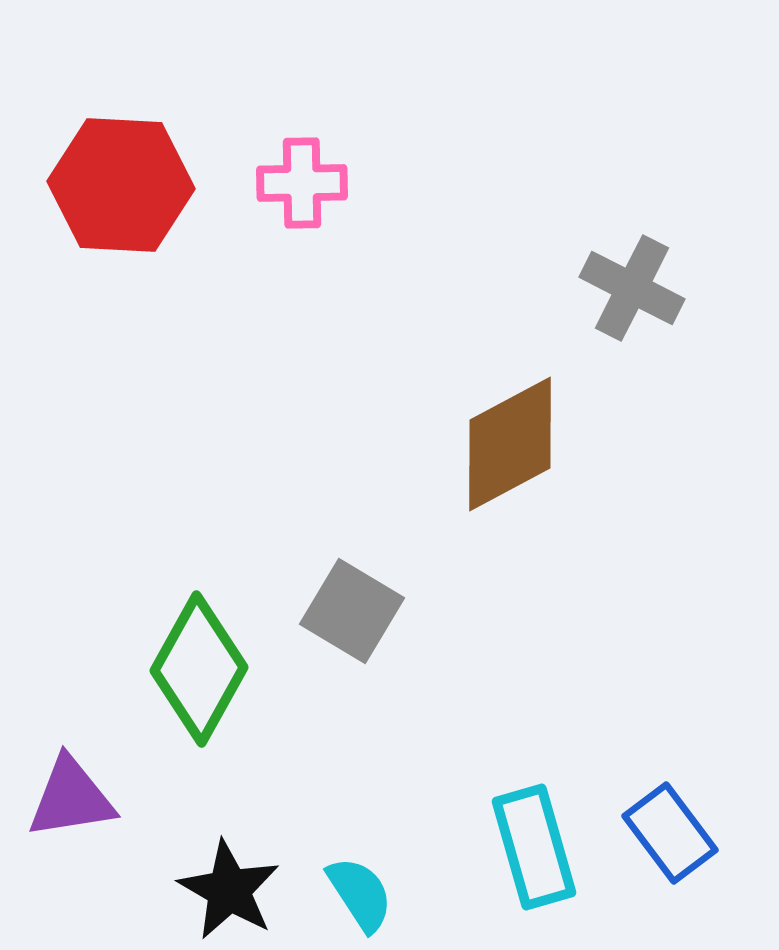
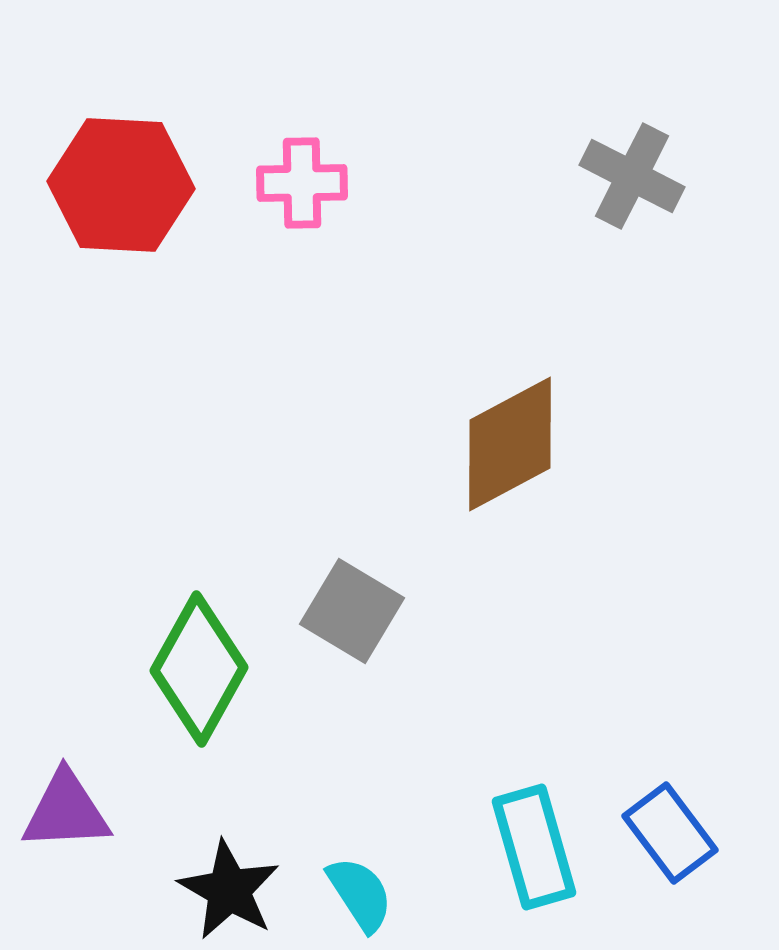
gray cross: moved 112 px up
purple triangle: moved 5 px left, 13 px down; rotated 6 degrees clockwise
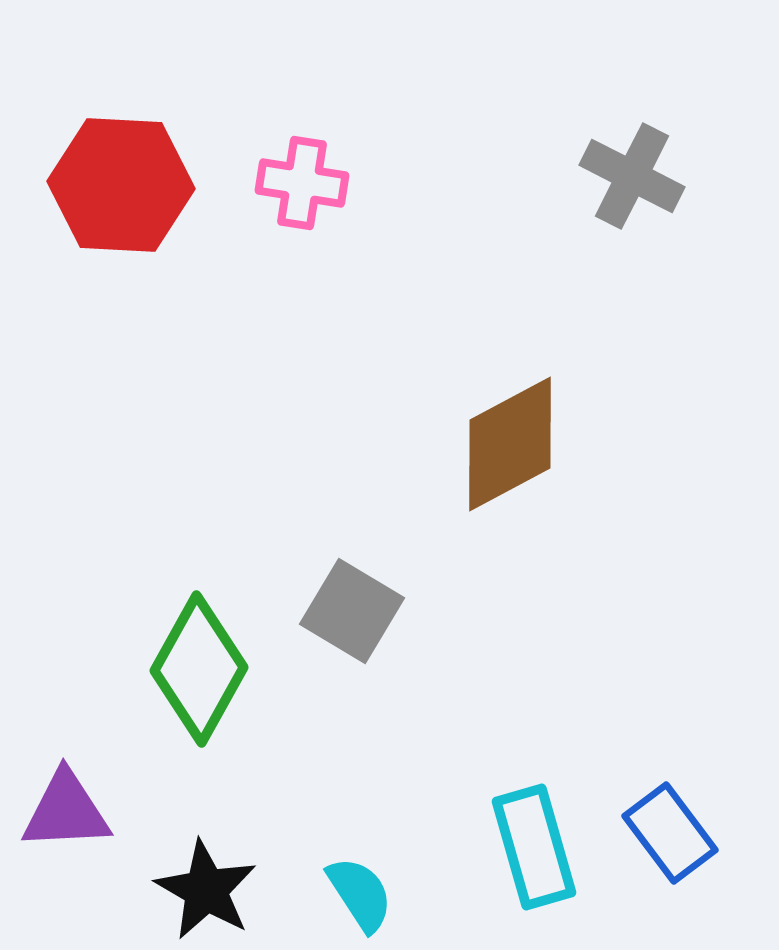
pink cross: rotated 10 degrees clockwise
black star: moved 23 px left
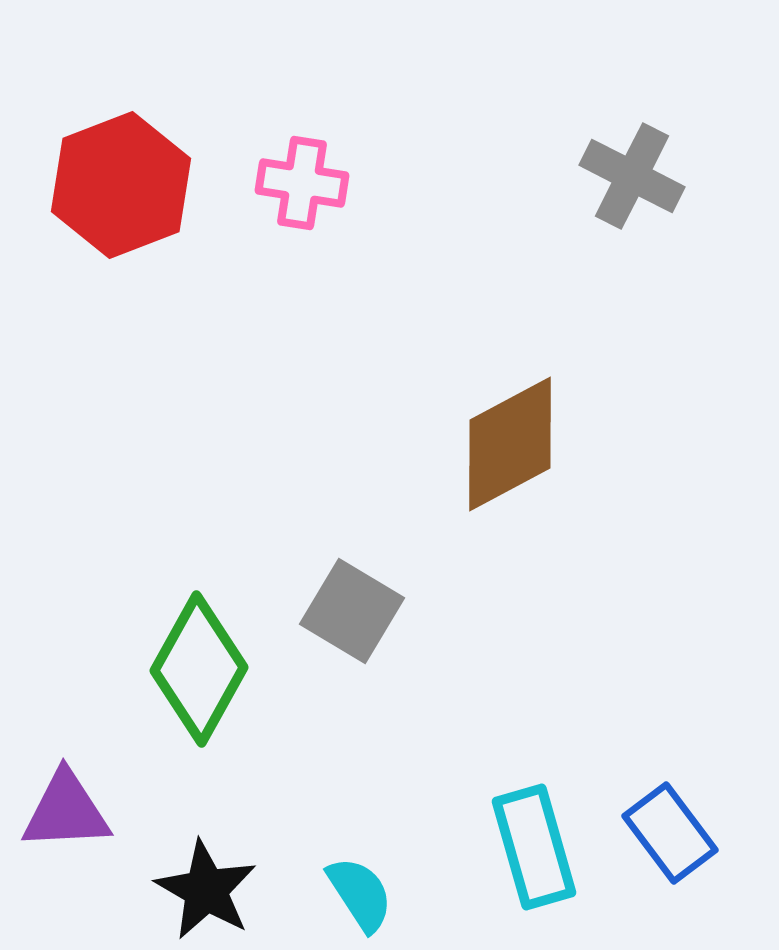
red hexagon: rotated 24 degrees counterclockwise
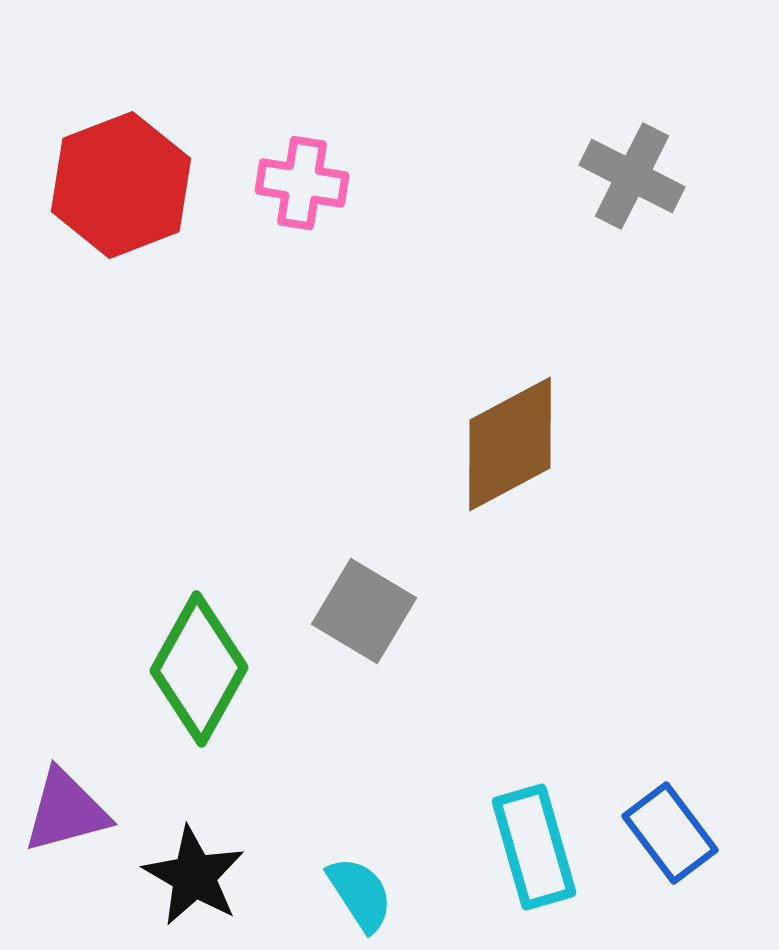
gray square: moved 12 px right
purple triangle: rotated 12 degrees counterclockwise
black star: moved 12 px left, 14 px up
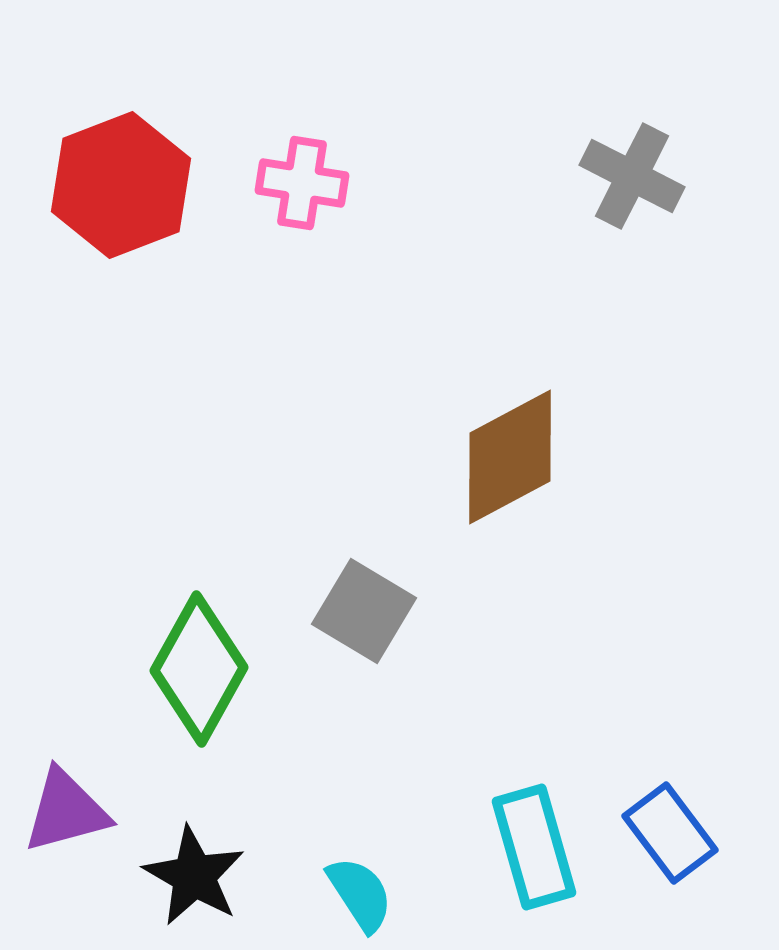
brown diamond: moved 13 px down
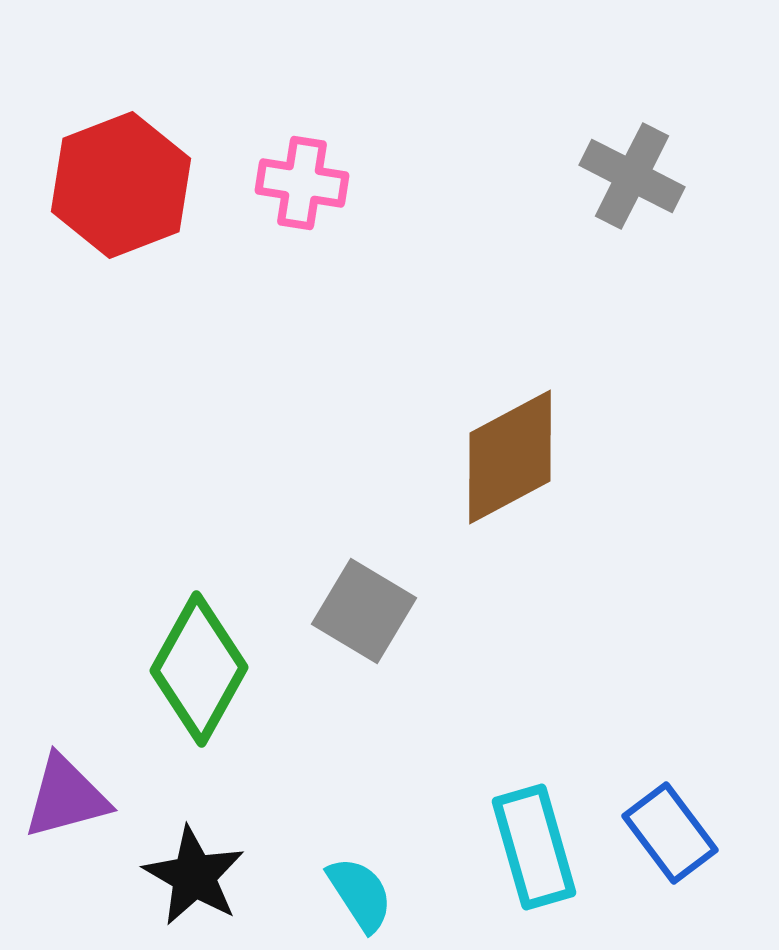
purple triangle: moved 14 px up
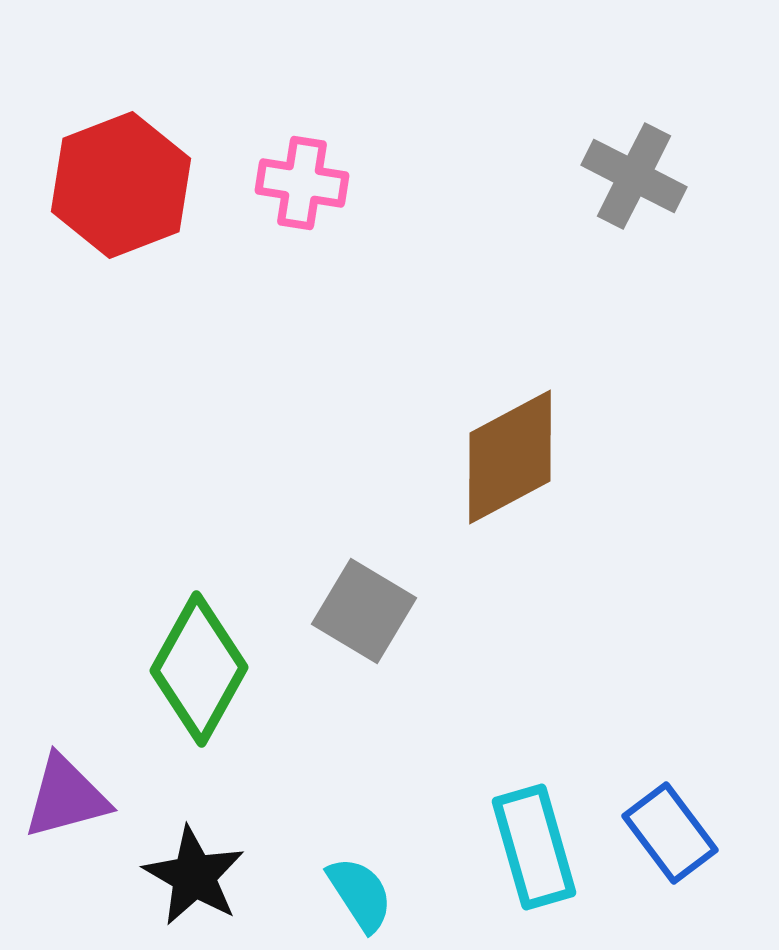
gray cross: moved 2 px right
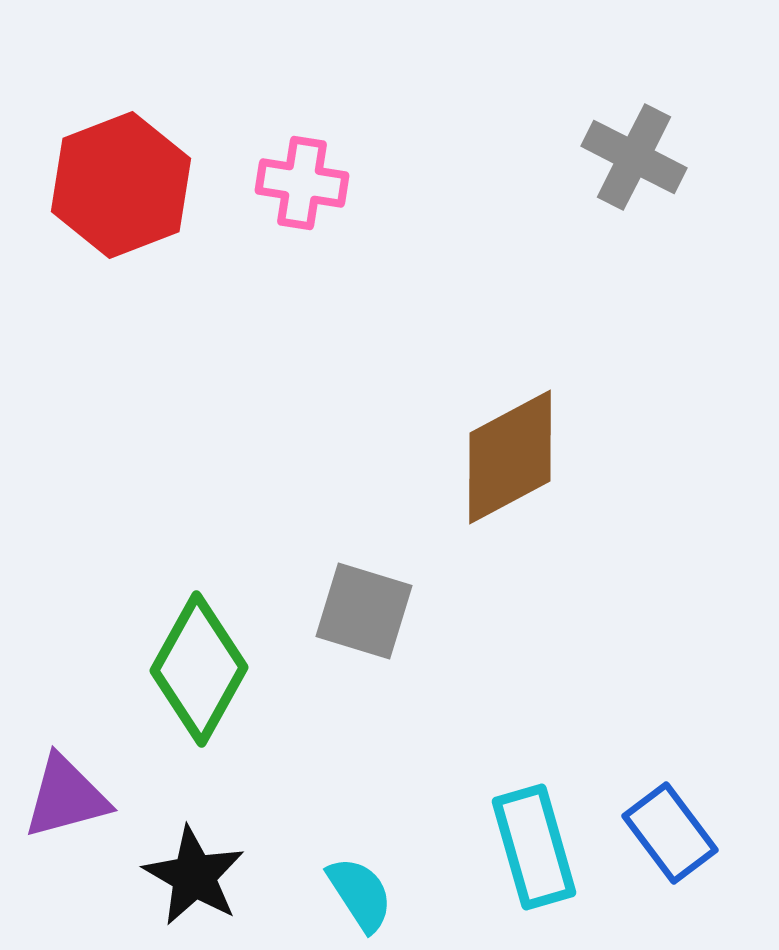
gray cross: moved 19 px up
gray square: rotated 14 degrees counterclockwise
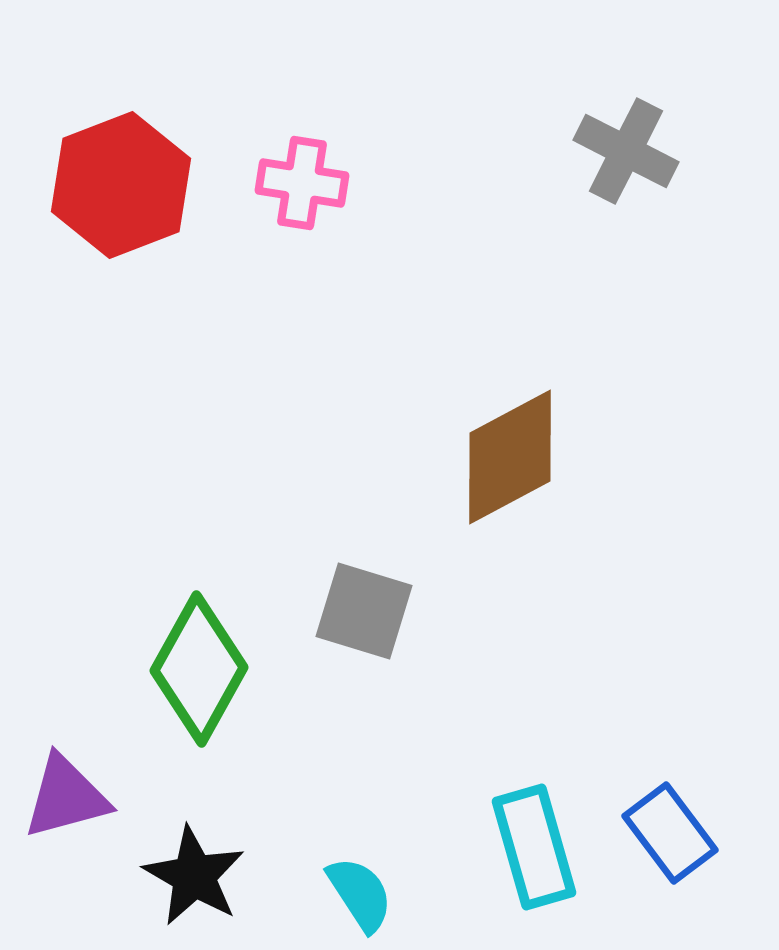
gray cross: moved 8 px left, 6 px up
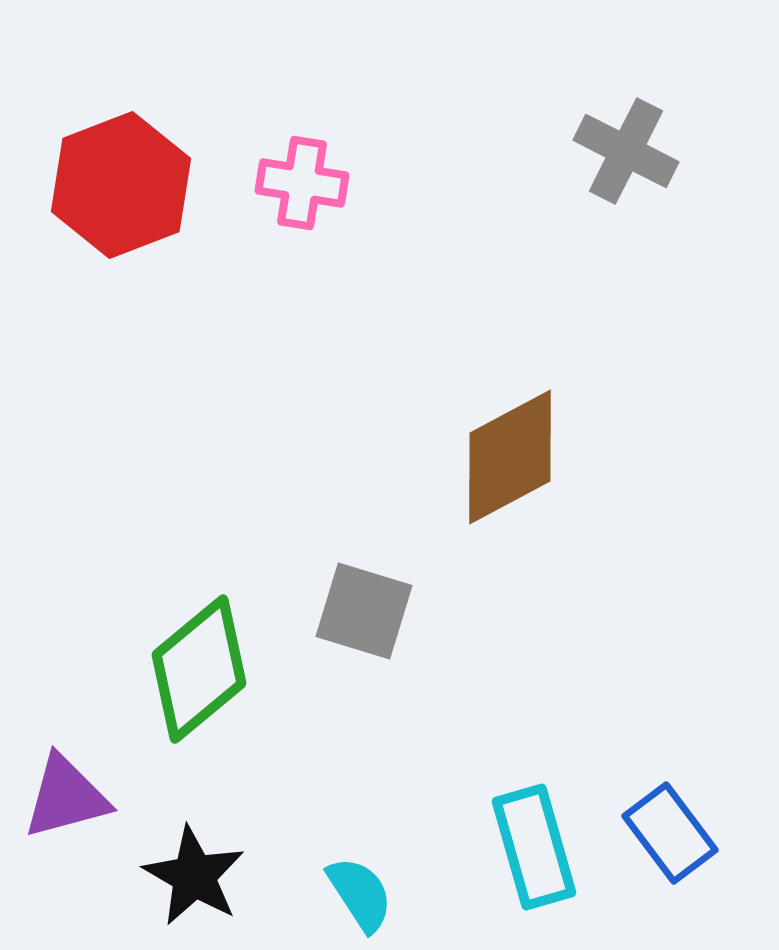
green diamond: rotated 21 degrees clockwise
